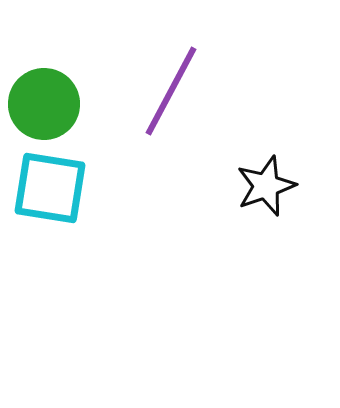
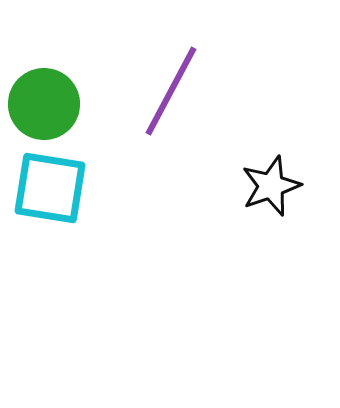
black star: moved 5 px right
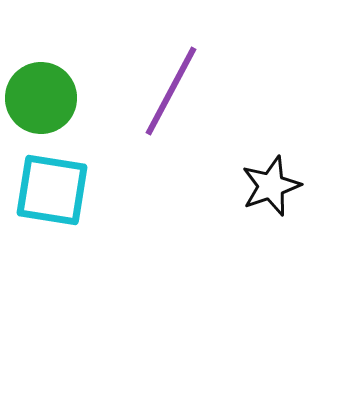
green circle: moved 3 px left, 6 px up
cyan square: moved 2 px right, 2 px down
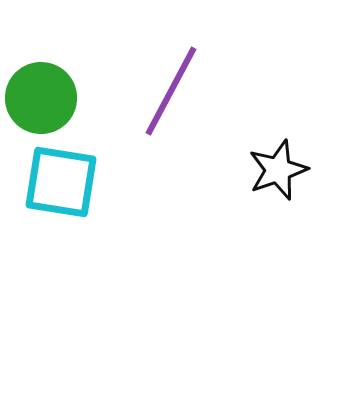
black star: moved 7 px right, 16 px up
cyan square: moved 9 px right, 8 px up
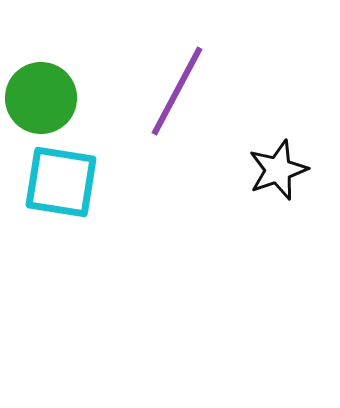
purple line: moved 6 px right
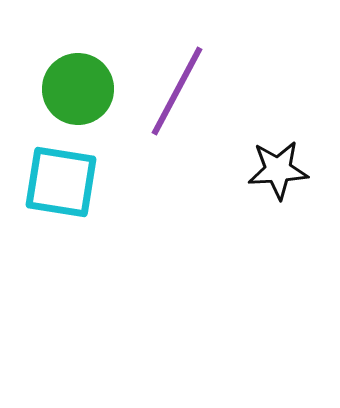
green circle: moved 37 px right, 9 px up
black star: rotated 16 degrees clockwise
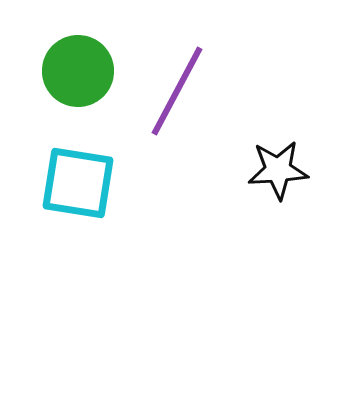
green circle: moved 18 px up
cyan square: moved 17 px right, 1 px down
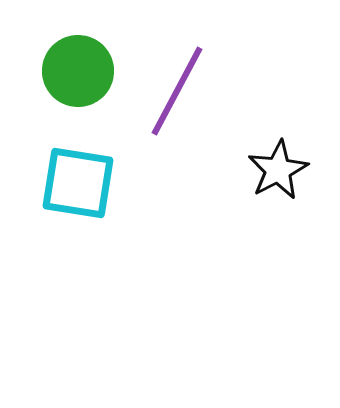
black star: rotated 24 degrees counterclockwise
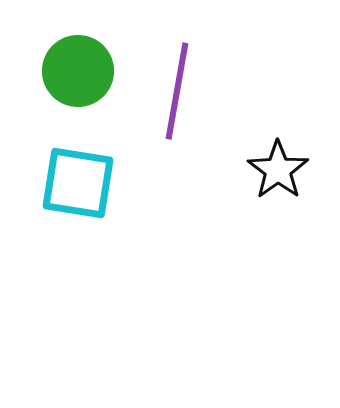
purple line: rotated 18 degrees counterclockwise
black star: rotated 8 degrees counterclockwise
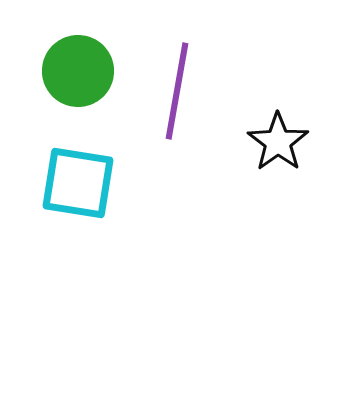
black star: moved 28 px up
